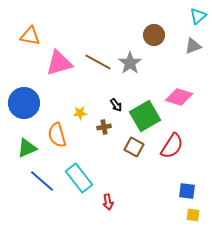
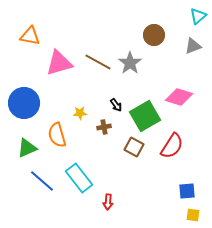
blue square: rotated 12 degrees counterclockwise
red arrow: rotated 14 degrees clockwise
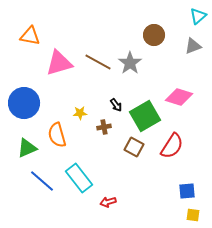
red arrow: rotated 70 degrees clockwise
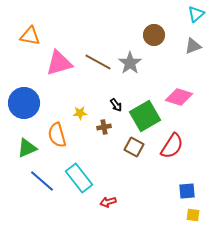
cyan triangle: moved 2 px left, 2 px up
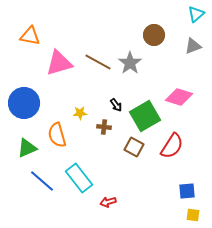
brown cross: rotated 16 degrees clockwise
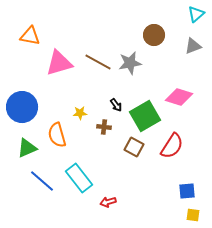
gray star: rotated 25 degrees clockwise
blue circle: moved 2 px left, 4 px down
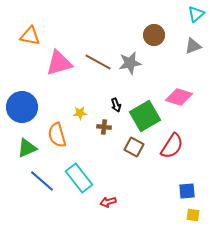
black arrow: rotated 16 degrees clockwise
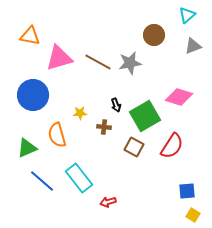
cyan triangle: moved 9 px left, 1 px down
pink triangle: moved 5 px up
blue circle: moved 11 px right, 12 px up
yellow square: rotated 24 degrees clockwise
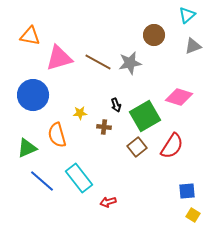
brown square: moved 3 px right; rotated 24 degrees clockwise
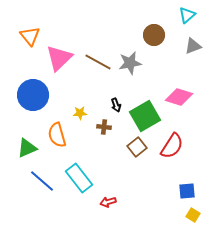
orange triangle: rotated 40 degrees clockwise
pink triangle: rotated 28 degrees counterclockwise
